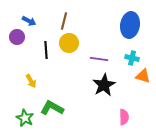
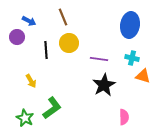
brown line: moved 1 px left, 4 px up; rotated 36 degrees counterclockwise
green L-shape: rotated 115 degrees clockwise
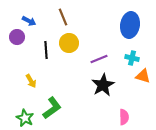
purple line: rotated 30 degrees counterclockwise
black star: moved 1 px left
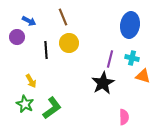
purple line: moved 11 px right; rotated 54 degrees counterclockwise
black star: moved 2 px up
green star: moved 14 px up
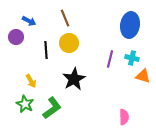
brown line: moved 2 px right, 1 px down
purple circle: moved 1 px left
black star: moved 29 px left, 4 px up
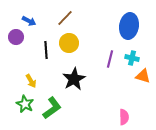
brown line: rotated 66 degrees clockwise
blue ellipse: moved 1 px left, 1 px down
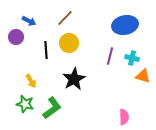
blue ellipse: moved 4 px left, 1 px up; rotated 70 degrees clockwise
purple line: moved 3 px up
green star: rotated 12 degrees counterclockwise
